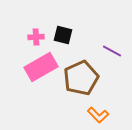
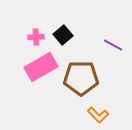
black square: rotated 36 degrees clockwise
purple line: moved 1 px right, 6 px up
brown pentagon: rotated 24 degrees clockwise
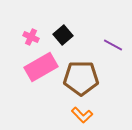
pink cross: moved 5 px left; rotated 28 degrees clockwise
orange L-shape: moved 16 px left
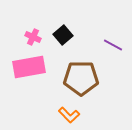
pink cross: moved 2 px right
pink rectangle: moved 12 px left; rotated 20 degrees clockwise
orange L-shape: moved 13 px left
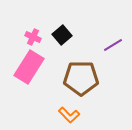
black square: moved 1 px left
purple line: rotated 60 degrees counterclockwise
pink rectangle: rotated 48 degrees counterclockwise
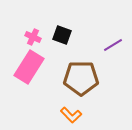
black square: rotated 30 degrees counterclockwise
orange L-shape: moved 2 px right
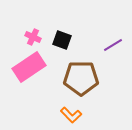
black square: moved 5 px down
pink rectangle: rotated 24 degrees clockwise
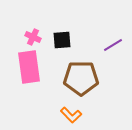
black square: rotated 24 degrees counterclockwise
pink rectangle: rotated 64 degrees counterclockwise
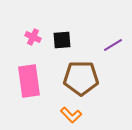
pink rectangle: moved 14 px down
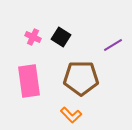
black square: moved 1 px left, 3 px up; rotated 36 degrees clockwise
